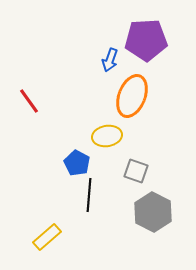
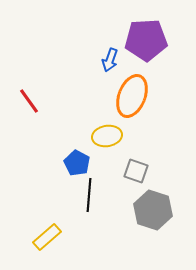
gray hexagon: moved 2 px up; rotated 9 degrees counterclockwise
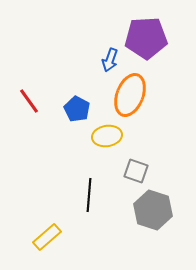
purple pentagon: moved 2 px up
orange ellipse: moved 2 px left, 1 px up
blue pentagon: moved 54 px up
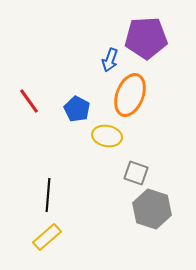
yellow ellipse: rotated 20 degrees clockwise
gray square: moved 2 px down
black line: moved 41 px left
gray hexagon: moved 1 px left, 1 px up
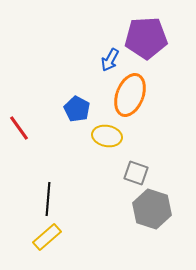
blue arrow: rotated 10 degrees clockwise
red line: moved 10 px left, 27 px down
black line: moved 4 px down
